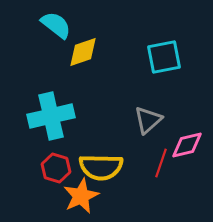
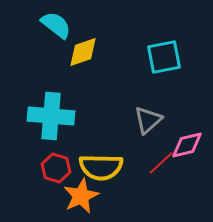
cyan cross: rotated 18 degrees clockwise
red line: rotated 28 degrees clockwise
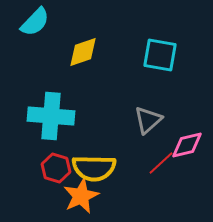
cyan semicircle: moved 21 px left, 3 px up; rotated 96 degrees clockwise
cyan square: moved 4 px left, 2 px up; rotated 21 degrees clockwise
yellow semicircle: moved 7 px left, 1 px down
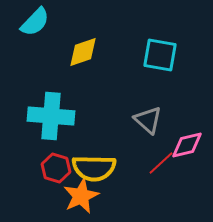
gray triangle: rotated 36 degrees counterclockwise
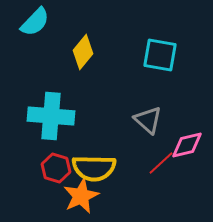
yellow diamond: rotated 32 degrees counterclockwise
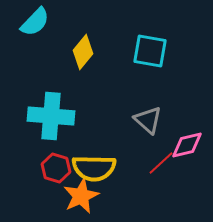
cyan square: moved 10 px left, 4 px up
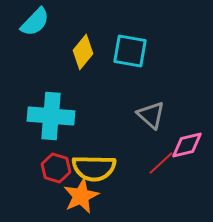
cyan square: moved 20 px left
gray triangle: moved 3 px right, 5 px up
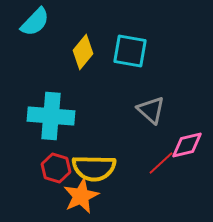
gray triangle: moved 5 px up
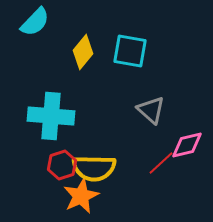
red hexagon: moved 6 px right, 3 px up; rotated 24 degrees clockwise
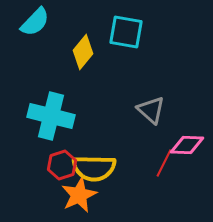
cyan square: moved 4 px left, 19 px up
cyan cross: rotated 9 degrees clockwise
pink diamond: rotated 16 degrees clockwise
red line: moved 3 px right; rotated 20 degrees counterclockwise
orange star: moved 2 px left, 1 px up
